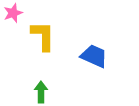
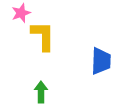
pink star: moved 8 px right
blue trapezoid: moved 7 px right, 5 px down; rotated 68 degrees clockwise
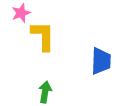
green arrow: moved 4 px right; rotated 10 degrees clockwise
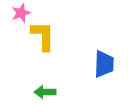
blue trapezoid: moved 3 px right, 3 px down
green arrow: rotated 100 degrees counterclockwise
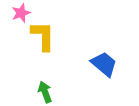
blue trapezoid: rotated 52 degrees counterclockwise
green arrow: rotated 70 degrees clockwise
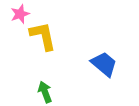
pink star: moved 1 px left, 1 px down
yellow L-shape: rotated 12 degrees counterclockwise
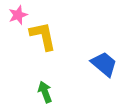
pink star: moved 2 px left, 1 px down
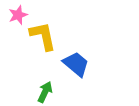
blue trapezoid: moved 28 px left
green arrow: rotated 45 degrees clockwise
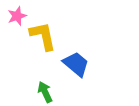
pink star: moved 1 px left, 1 px down
green arrow: rotated 50 degrees counterclockwise
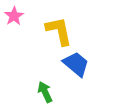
pink star: moved 3 px left; rotated 12 degrees counterclockwise
yellow L-shape: moved 16 px right, 5 px up
